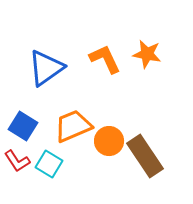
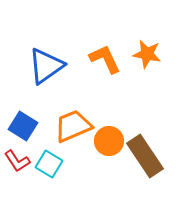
blue triangle: moved 2 px up
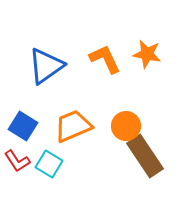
orange circle: moved 17 px right, 15 px up
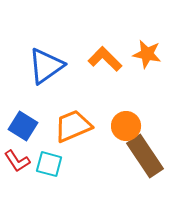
orange L-shape: rotated 20 degrees counterclockwise
cyan square: rotated 16 degrees counterclockwise
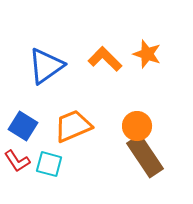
orange star: rotated 8 degrees clockwise
orange circle: moved 11 px right
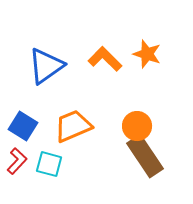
red L-shape: rotated 104 degrees counterclockwise
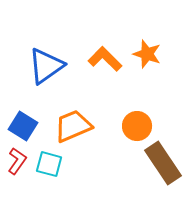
brown rectangle: moved 18 px right, 7 px down
red L-shape: rotated 8 degrees counterclockwise
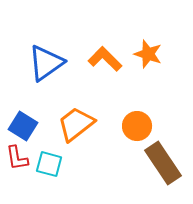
orange star: moved 1 px right
blue triangle: moved 3 px up
orange trapezoid: moved 3 px right, 2 px up; rotated 15 degrees counterclockwise
red L-shape: moved 3 px up; rotated 136 degrees clockwise
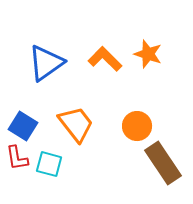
orange trapezoid: rotated 90 degrees clockwise
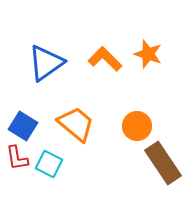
orange trapezoid: rotated 12 degrees counterclockwise
cyan square: rotated 12 degrees clockwise
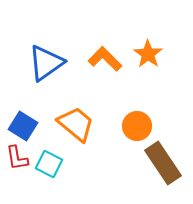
orange star: rotated 16 degrees clockwise
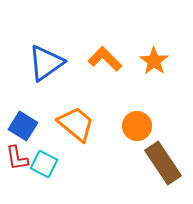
orange star: moved 6 px right, 7 px down
cyan square: moved 5 px left
